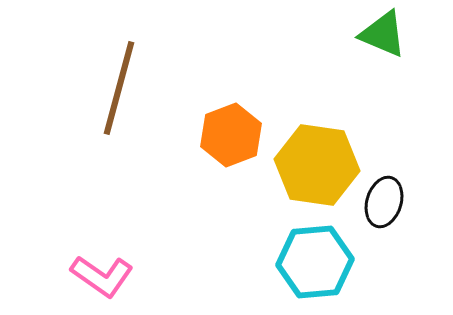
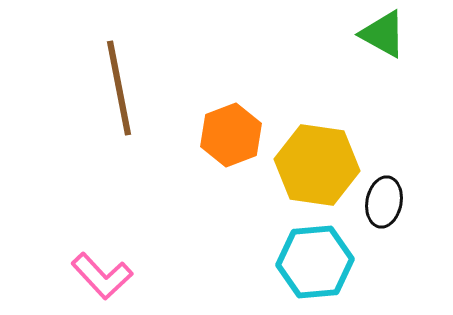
green triangle: rotated 6 degrees clockwise
brown line: rotated 26 degrees counterclockwise
black ellipse: rotated 6 degrees counterclockwise
pink L-shape: rotated 12 degrees clockwise
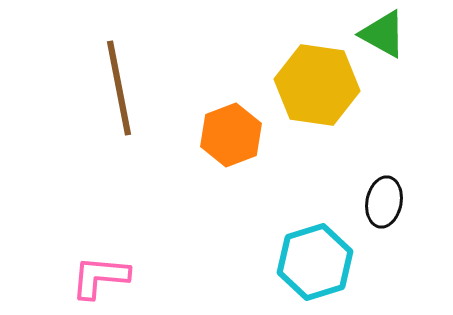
yellow hexagon: moved 80 px up
cyan hexagon: rotated 12 degrees counterclockwise
pink L-shape: moved 2 px left, 1 px down; rotated 138 degrees clockwise
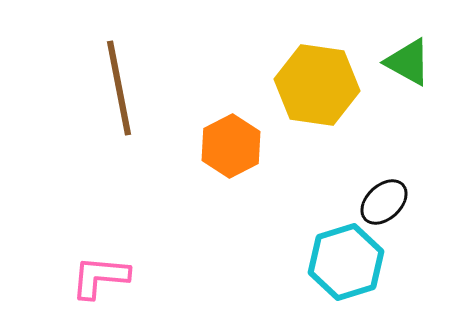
green triangle: moved 25 px right, 28 px down
orange hexagon: moved 11 px down; rotated 6 degrees counterclockwise
black ellipse: rotated 36 degrees clockwise
cyan hexagon: moved 31 px right
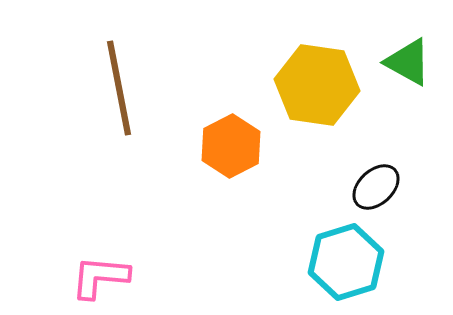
black ellipse: moved 8 px left, 15 px up
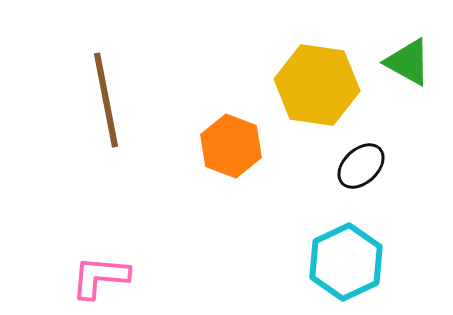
brown line: moved 13 px left, 12 px down
orange hexagon: rotated 12 degrees counterclockwise
black ellipse: moved 15 px left, 21 px up
cyan hexagon: rotated 8 degrees counterclockwise
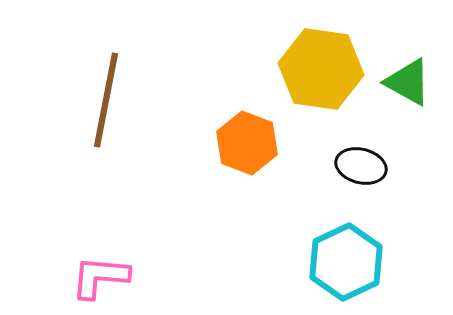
green triangle: moved 20 px down
yellow hexagon: moved 4 px right, 16 px up
brown line: rotated 22 degrees clockwise
orange hexagon: moved 16 px right, 3 px up
black ellipse: rotated 57 degrees clockwise
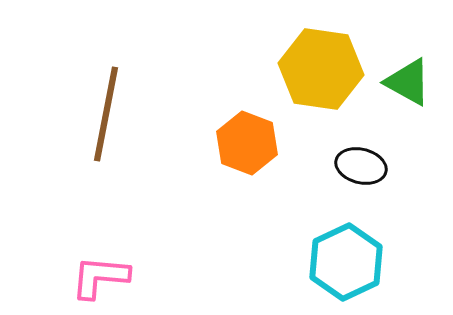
brown line: moved 14 px down
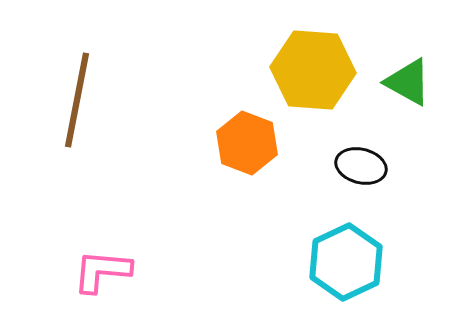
yellow hexagon: moved 8 px left, 1 px down; rotated 4 degrees counterclockwise
brown line: moved 29 px left, 14 px up
pink L-shape: moved 2 px right, 6 px up
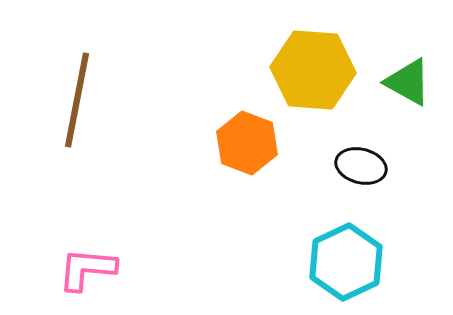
pink L-shape: moved 15 px left, 2 px up
